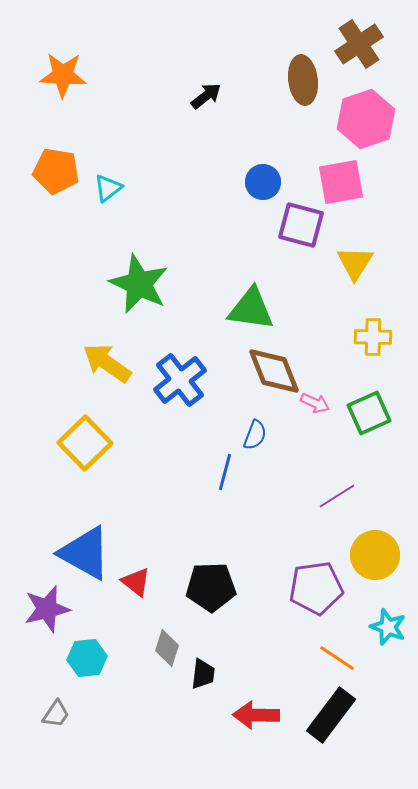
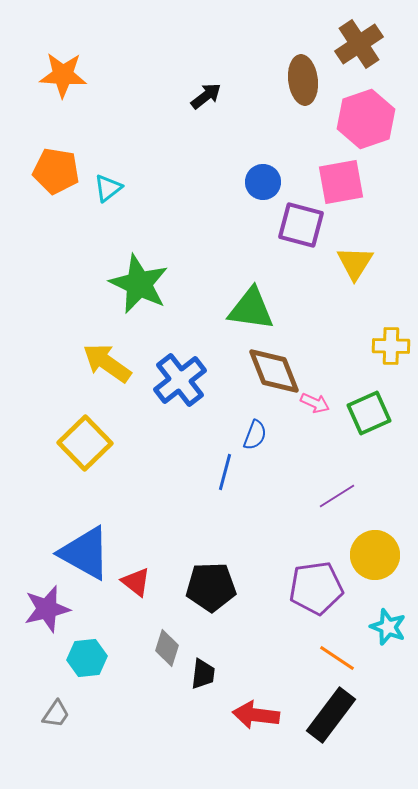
yellow cross: moved 18 px right, 9 px down
red arrow: rotated 6 degrees clockwise
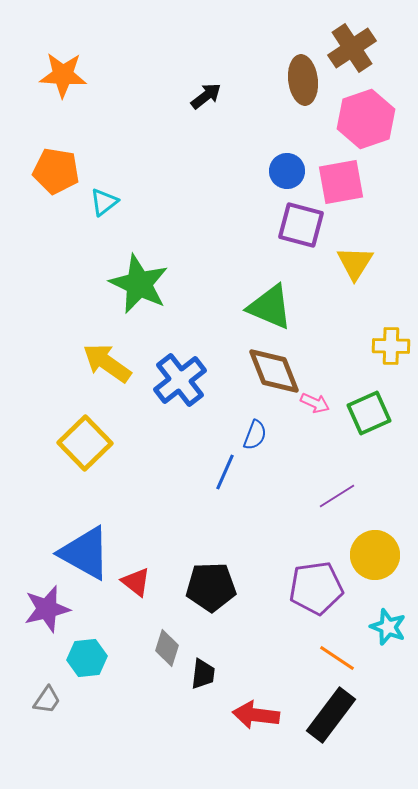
brown cross: moved 7 px left, 4 px down
blue circle: moved 24 px right, 11 px up
cyan triangle: moved 4 px left, 14 px down
green triangle: moved 19 px right, 2 px up; rotated 15 degrees clockwise
blue line: rotated 9 degrees clockwise
gray trapezoid: moved 9 px left, 14 px up
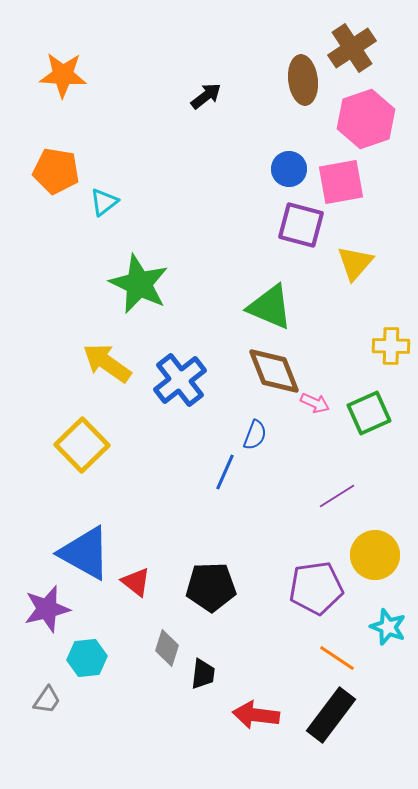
blue circle: moved 2 px right, 2 px up
yellow triangle: rotated 9 degrees clockwise
yellow square: moved 3 px left, 2 px down
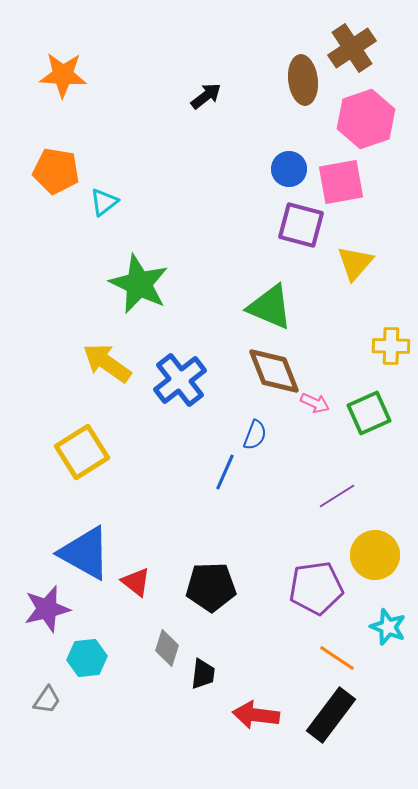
yellow square: moved 7 px down; rotated 12 degrees clockwise
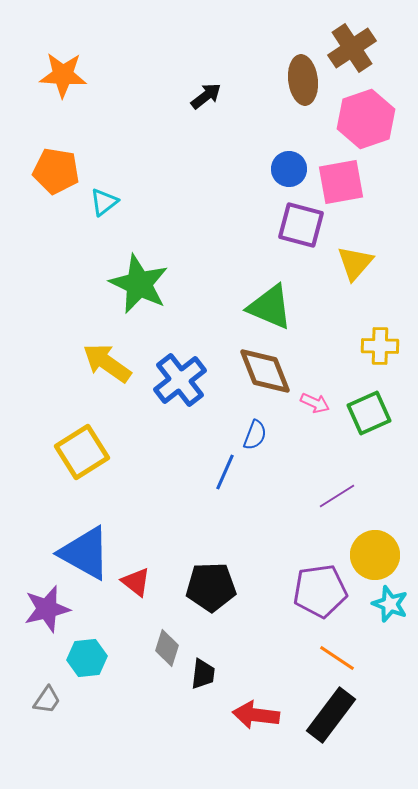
yellow cross: moved 11 px left
brown diamond: moved 9 px left
purple pentagon: moved 4 px right, 3 px down
cyan star: moved 2 px right, 23 px up
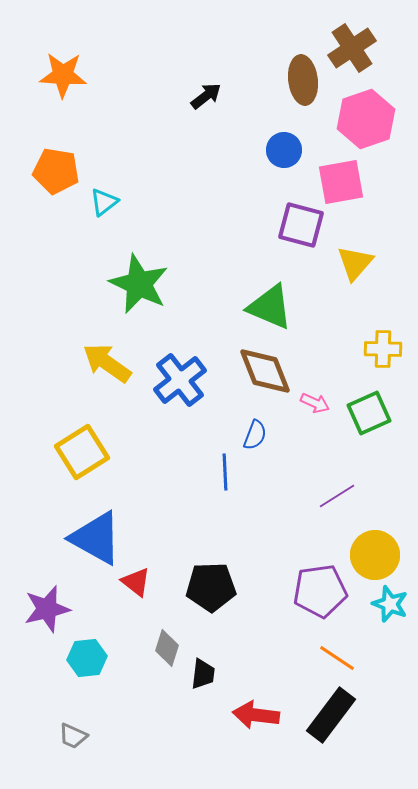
blue circle: moved 5 px left, 19 px up
yellow cross: moved 3 px right, 3 px down
blue line: rotated 27 degrees counterclockwise
blue triangle: moved 11 px right, 15 px up
gray trapezoid: moved 26 px right, 36 px down; rotated 80 degrees clockwise
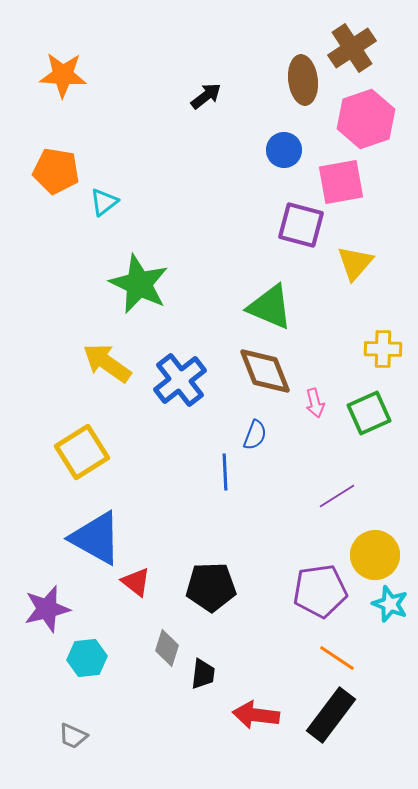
pink arrow: rotated 52 degrees clockwise
